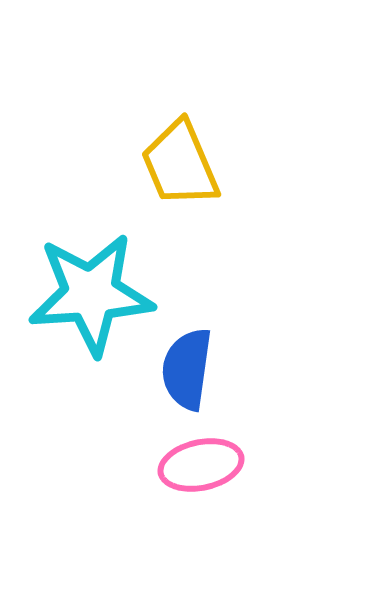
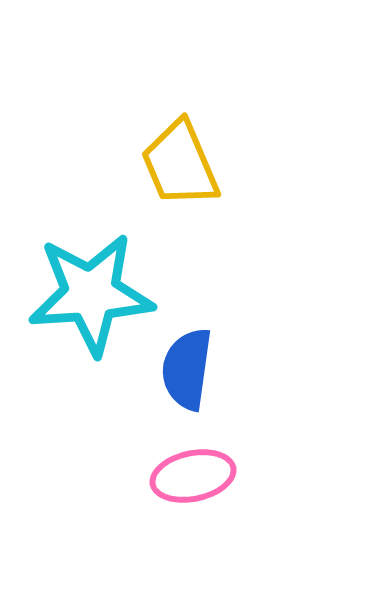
pink ellipse: moved 8 px left, 11 px down
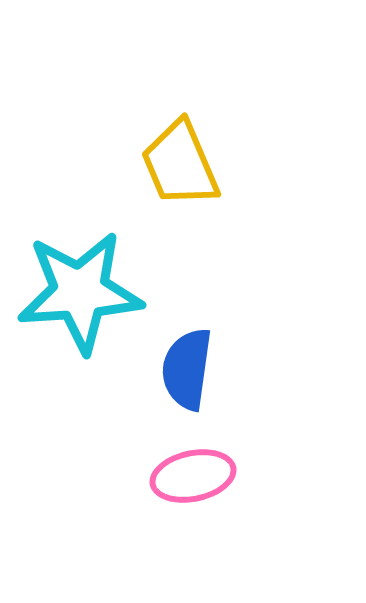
cyan star: moved 11 px left, 2 px up
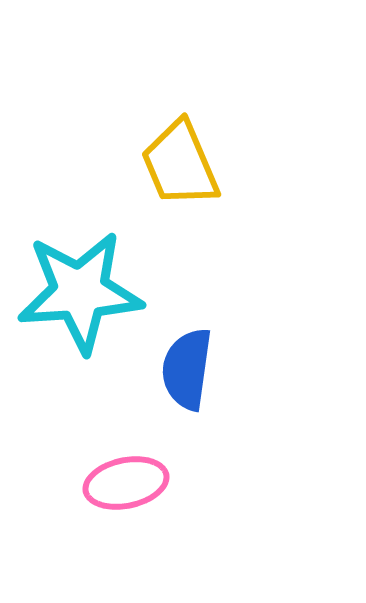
pink ellipse: moved 67 px left, 7 px down
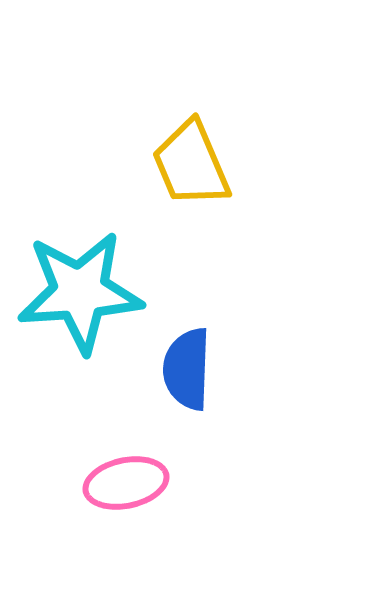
yellow trapezoid: moved 11 px right
blue semicircle: rotated 6 degrees counterclockwise
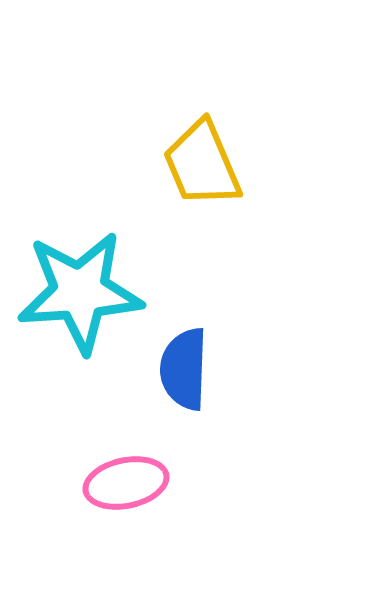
yellow trapezoid: moved 11 px right
blue semicircle: moved 3 px left
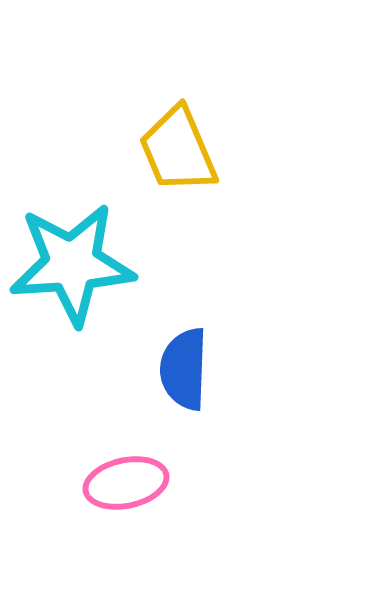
yellow trapezoid: moved 24 px left, 14 px up
cyan star: moved 8 px left, 28 px up
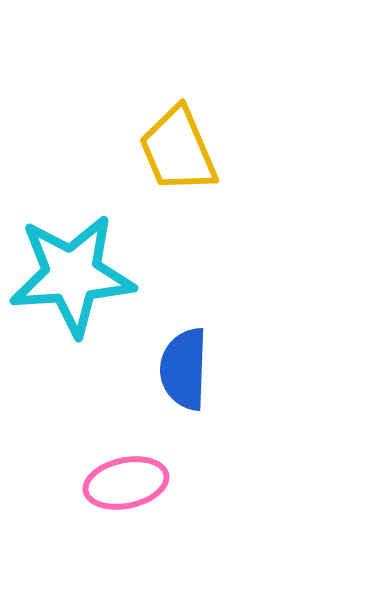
cyan star: moved 11 px down
